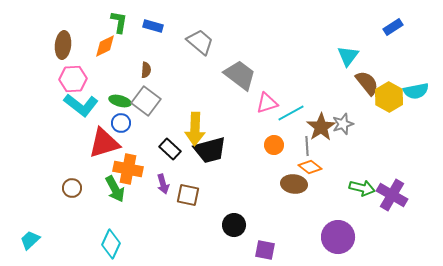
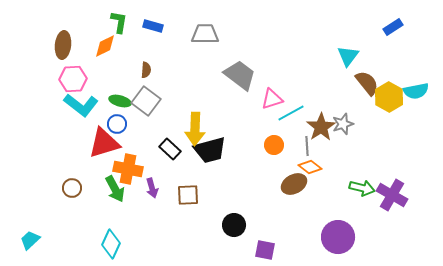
gray trapezoid at (200, 42): moved 5 px right, 8 px up; rotated 40 degrees counterclockwise
pink triangle at (267, 103): moved 5 px right, 4 px up
blue circle at (121, 123): moved 4 px left, 1 px down
purple arrow at (163, 184): moved 11 px left, 4 px down
brown ellipse at (294, 184): rotated 35 degrees counterclockwise
brown square at (188, 195): rotated 15 degrees counterclockwise
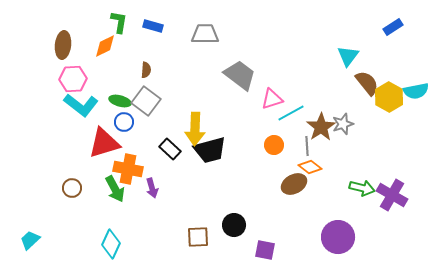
blue circle at (117, 124): moved 7 px right, 2 px up
brown square at (188, 195): moved 10 px right, 42 px down
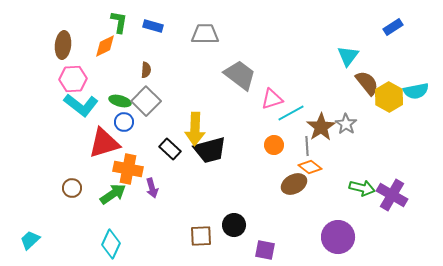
gray square at (146, 101): rotated 8 degrees clockwise
gray star at (343, 124): moved 3 px right; rotated 20 degrees counterclockwise
green arrow at (115, 189): moved 2 px left, 5 px down; rotated 96 degrees counterclockwise
brown square at (198, 237): moved 3 px right, 1 px up
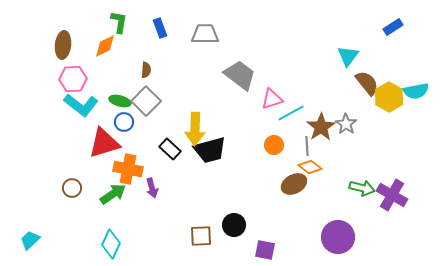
blue rectangle at (153, 26): moved 7 px right, 2 px down; rotated 54 degrees clockwise
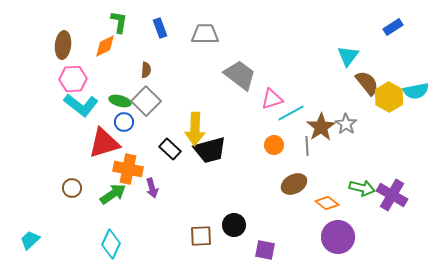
orange diamond at (310, 167): moved 17 px right, 36 px down
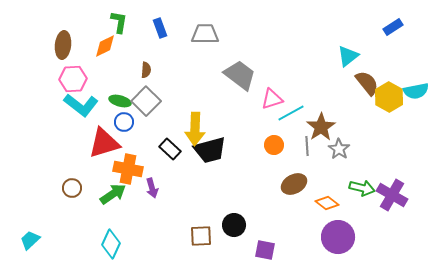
cyan triangle at (348, 56): rotated 15 degrees clockwise
gray star at (346, 124): moved 7 px left, 25 px down
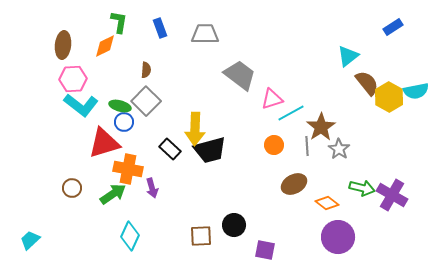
green ellipse at (120, 101): moved 5 px down
cyan diamond at (111, 244): moved 19 px right, 8 px up
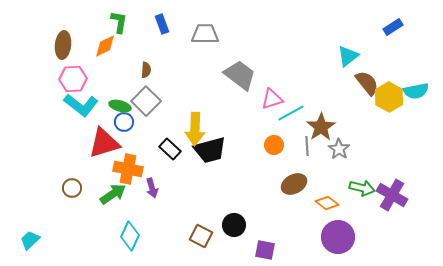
blue rectangle at (160, 28): moved 2 px right, 4 px up
brown square at (201, 236): rotated 30 degrees clockwise
